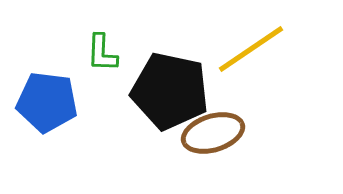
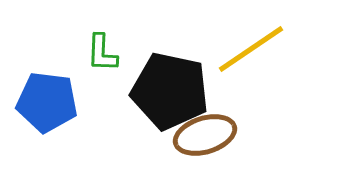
brown ellipse: moved 8 px left, 2 px down
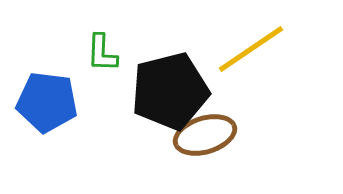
black pentagon: rotated 26 degrees counterclockwise
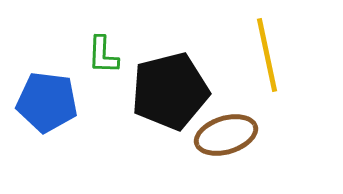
yellow line: moved 16 px right, 6 px down; rotated 68 degrees counterclockwise
green L-shape: moved 1 px right, 2 px down
brown ellipse: moved 21 px right
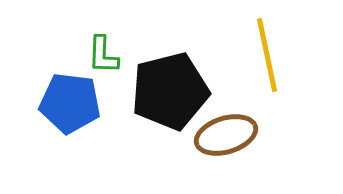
blue pentagon: moved 23 px right, 1 px down
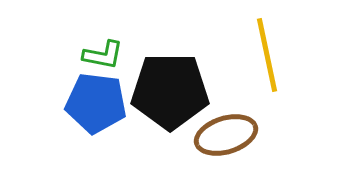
green L-shape: rotated 81 degrees counterclockwise
black pentagon: rotated 14 degrees clockwise
blue pentagon: moved 26 px right
